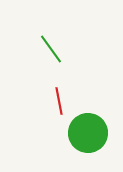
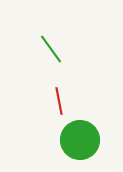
green circle: moved 8 px left, 7 px down
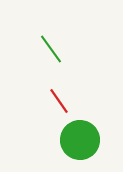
red line: rotated 24 degrees counterclockwise
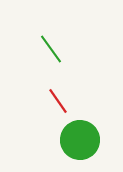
red line: moved 1 px left
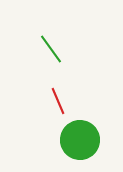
red line: rotated 12 degrees clockwise
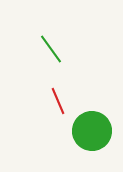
green circle: moved 12 px right, 9 px up
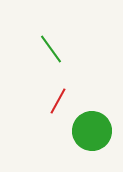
red line: rotated 52 degrees clockwise
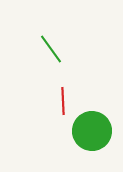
red line: moved 5 px right; rotated 32 degrees counterclockwise
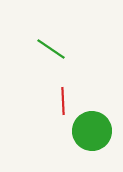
green line: rotated 20 degrees counterclockwise
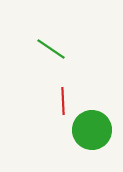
green circle: moved 1 px up
